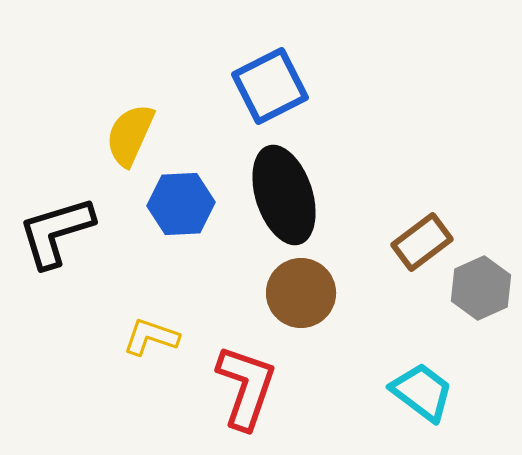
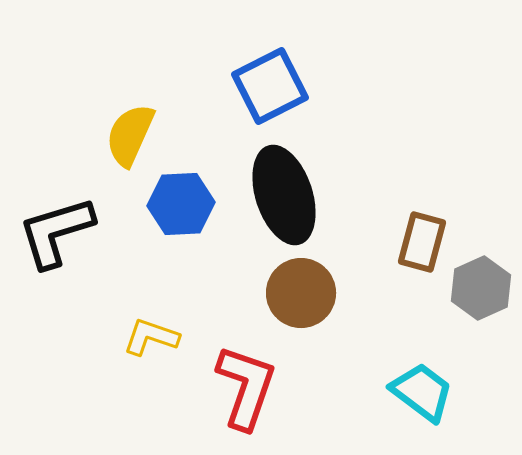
brown rectangle: rotated 38 degrees counterclockwise
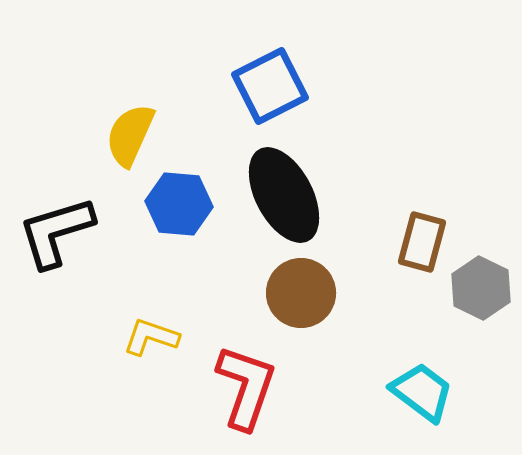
black ellipse: rotated 10 degrees counterclockwise
blue hexagon: moved 2 px left; rotated 8 degrees clockwise
gray hexagon: rotated 10 degrees counterclockwise
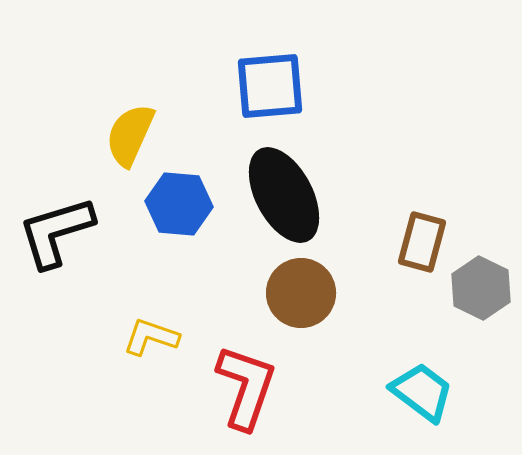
blue square: rotated 22 degrees clockwise
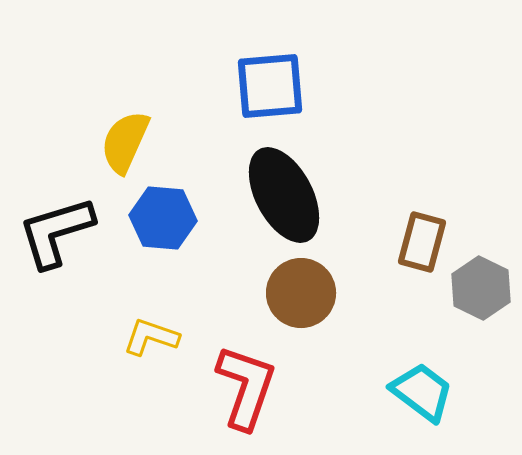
yellow semicircle: moved 5 px left, 7 px down
blue hexagon: moved 16 px left, 14 px down
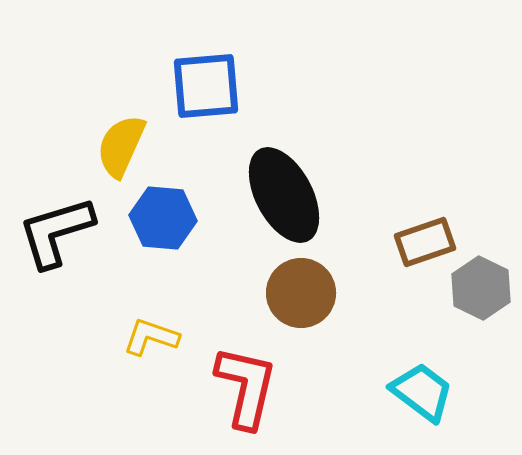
blue square: moved 64 px left
yellow semicircle: moved 4 px left, 4 px down
brown rectangle: moved 3 px right; rotated 56 degrees clockwise
red L-shape: rotated 6 degrees counterclockwise
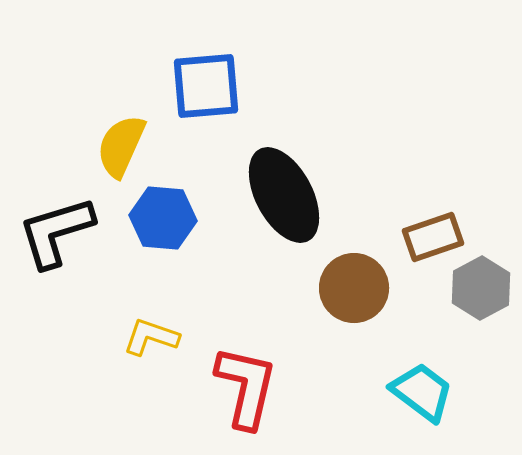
brown rectangle: moved 8 px right, 5 px up
gray hexagon: rotated 6 degrees clockwise
brown circle: moved 53 px right, 5 px up
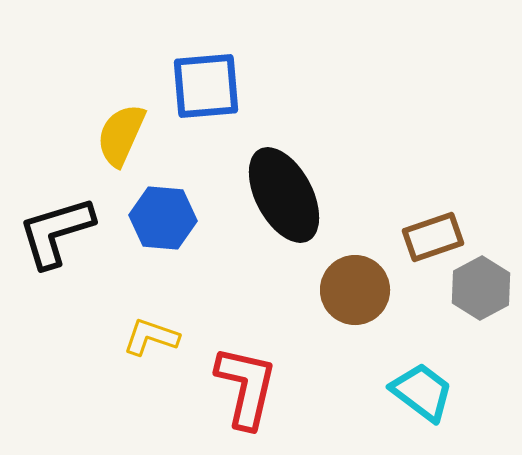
yellow semicircle: moved 11 px up
brown circle: moved 1 px right, 2 px down
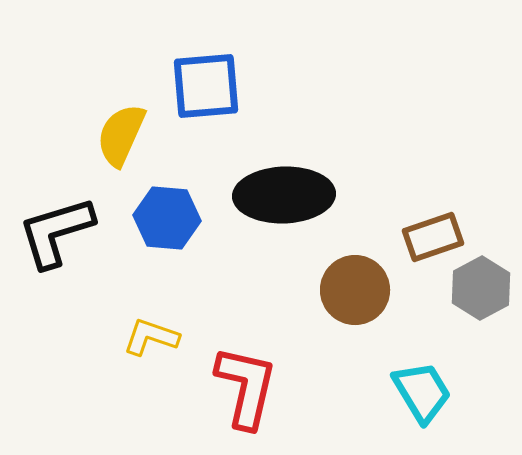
black ellipse: rotated 64 degrees counterclockwise
blue hexagon: moved 4 px right
cyan trapezoid: rotated 22 degrees clockwise
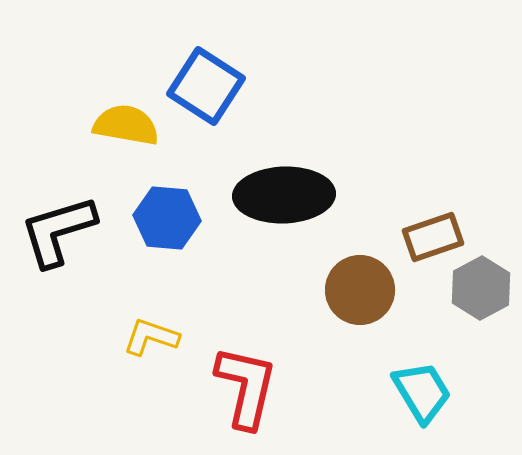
blue square: rotated 38 degrees clockwise
yellow semicircle: moved 5 px right, 10 px up; rotated 76 degrees clockwise
black L-shape: moved 2 px right, 1 px up
brown circle: moved 5 px right
